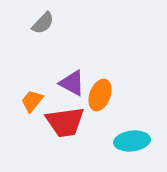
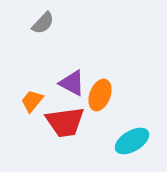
cyan ellipse: rotated 24 degrees counterclockwise
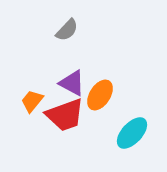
gray semicircle: moved 24 px right, 7 px down
orange ellipse: rotated 12 degrees clockwise
red trapezoid: moved 7 px up; rotated 12 degrees counterclockwise
cyan ellipse: moved 8 px up; rotated 16 degrees counterclockwise
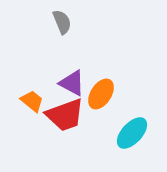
gray semicircle: moved 5 px left, 8 px up; rotated 65 degrees counterclockwise
orange ellipse: moved 1 px right, 1 px up
orange trapezoid: rotated 90 degrees clockwise
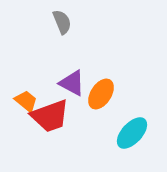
orange trapezoid: moved 6 px left
red trapezoid: moved 15 px left, 1 px down
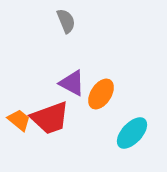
gray semicircle: moved 4 px right, 1 px up
orange trapezoid: moved 7 px left, 19 px down
red trapezoid: moved 2 px down
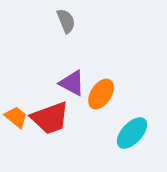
orange trapezoid: moved 3 px left, 3 px up
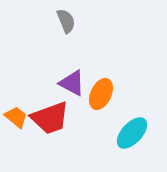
orange ellipse: rotated 8 degrees counterclockwise
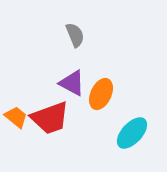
gray semicircle: moved 9 px right, 14 px down
